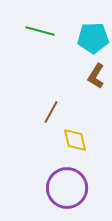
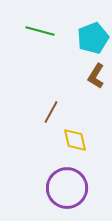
cyan pentagon: rotated 20 degrees counterclockwise
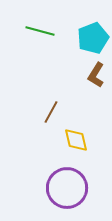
brown L-shape: moved 1 px up
yellow diamond: moved 1 px right
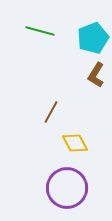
yellow diamond: moved 1 px left, 3 px down; rotated 16 degrees counterclockwise
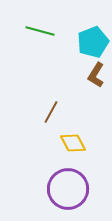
cyan pentagon: moved 4 px down
yellow diamond: moved 2 px left
purple circle: moved 1 px right, 1 px down
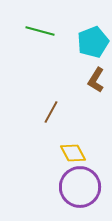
brown L-shape: moved 5 px down
yellow diamond: moved 10 px down
purple circle: moved 12 px right, 2 px up
